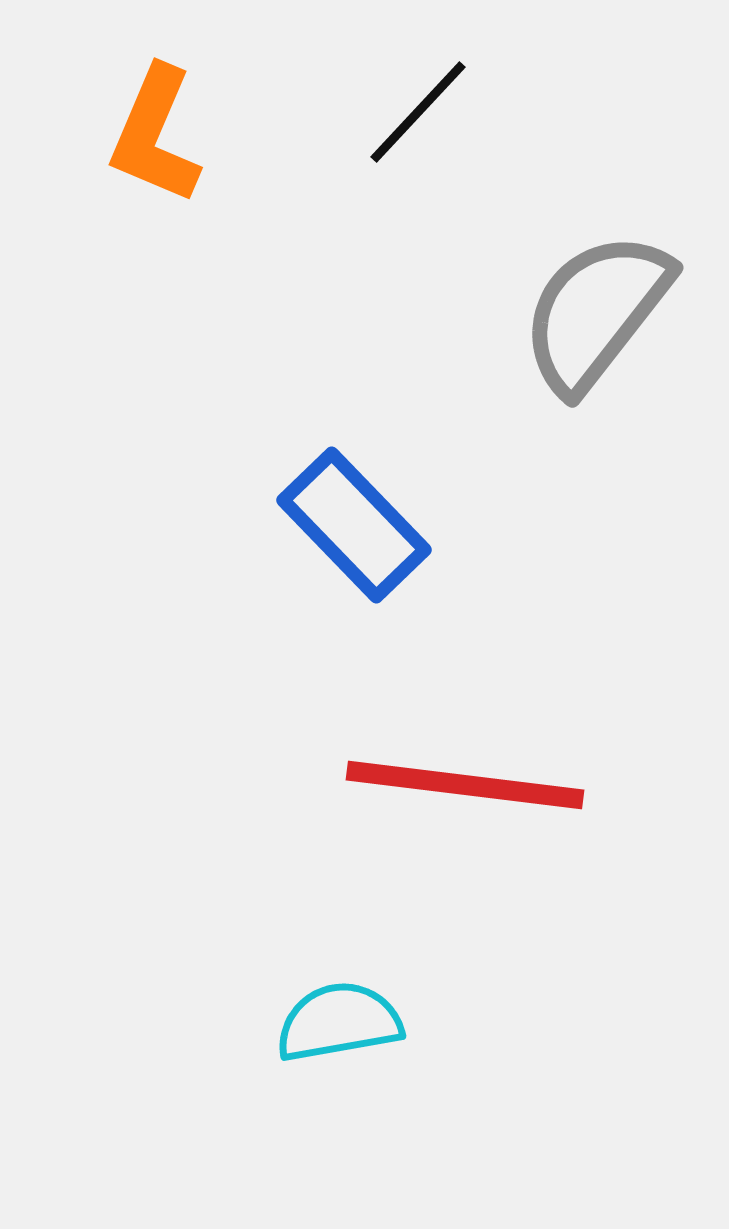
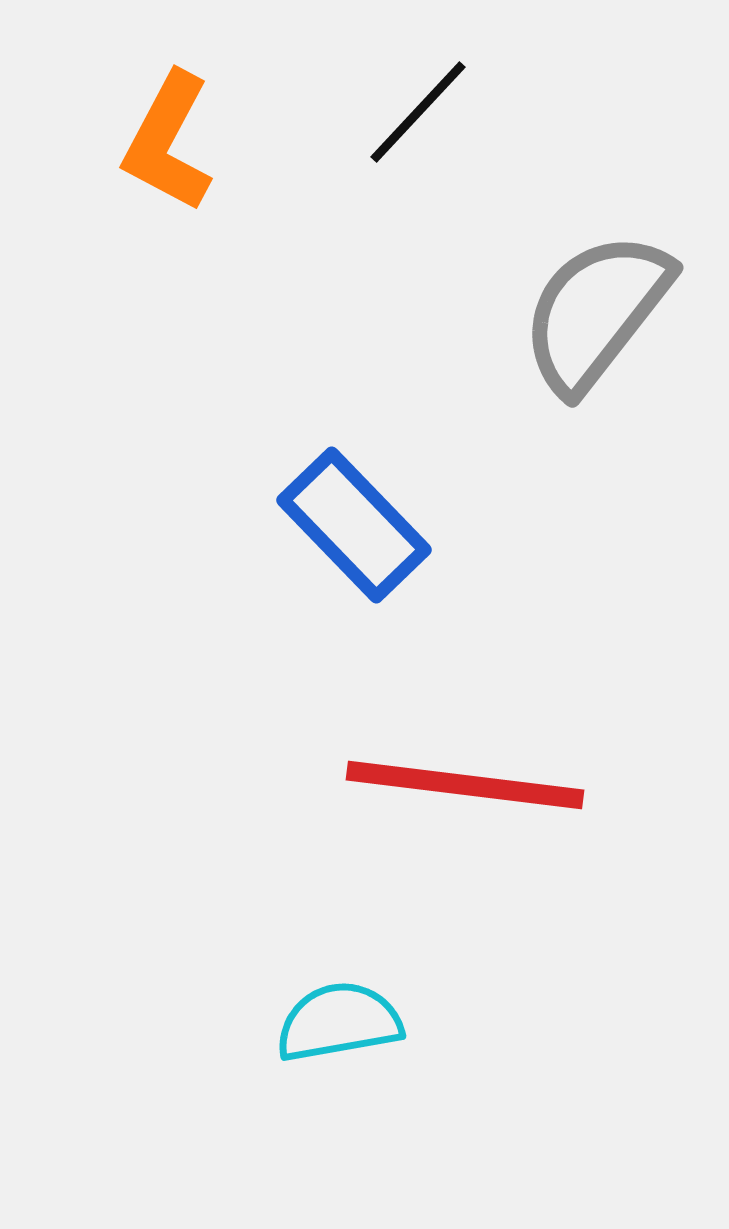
orange L-shape: moved 13 px right, 7 px down; rotated 5 degrees clockwise
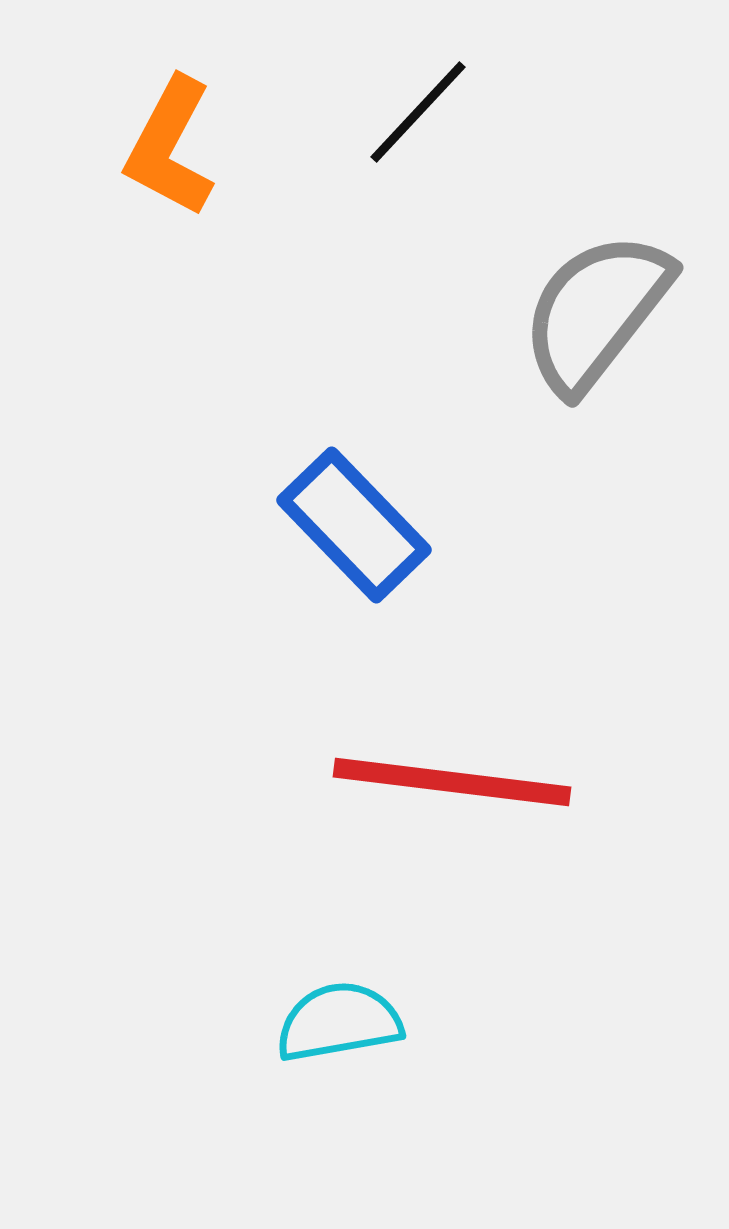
orange L-shape: moved 2 px right, 5 px down
red line: moved 13 px left, 3 px up
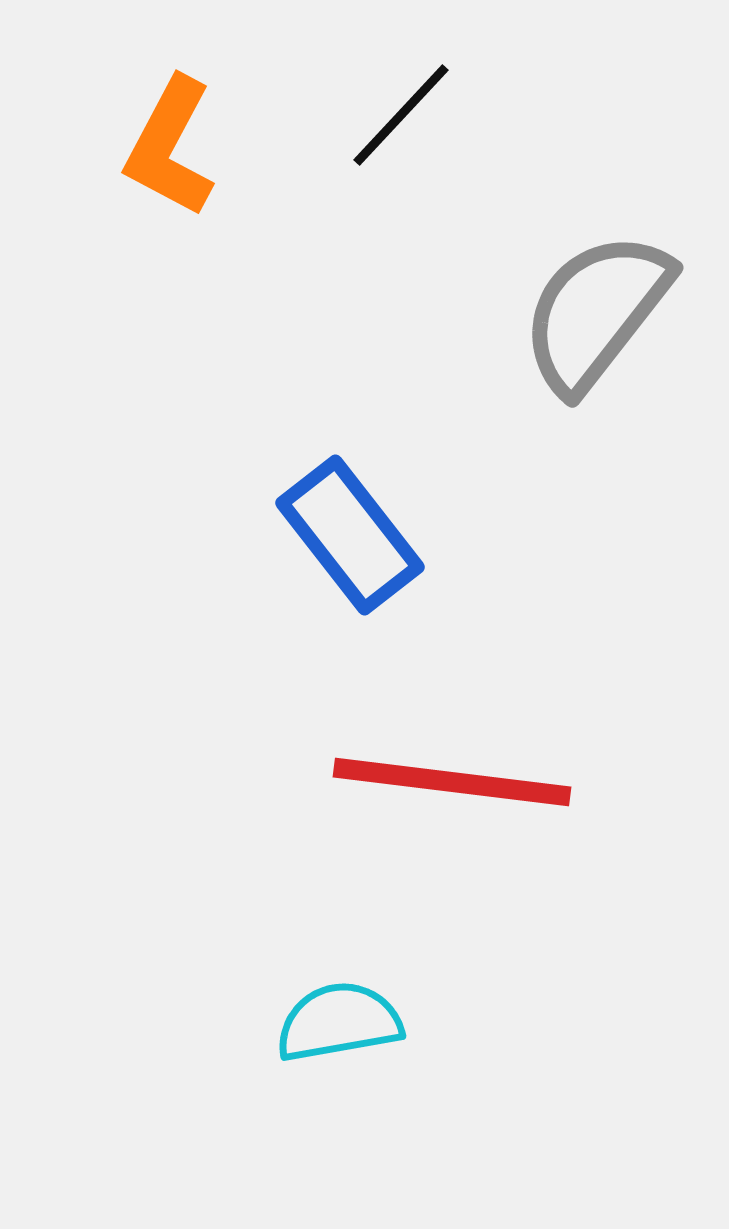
black line: moved 17 px left, 3 px down
blue rectangle: moved 4 px left, 10 px down; rotated 6 degrees clockwise
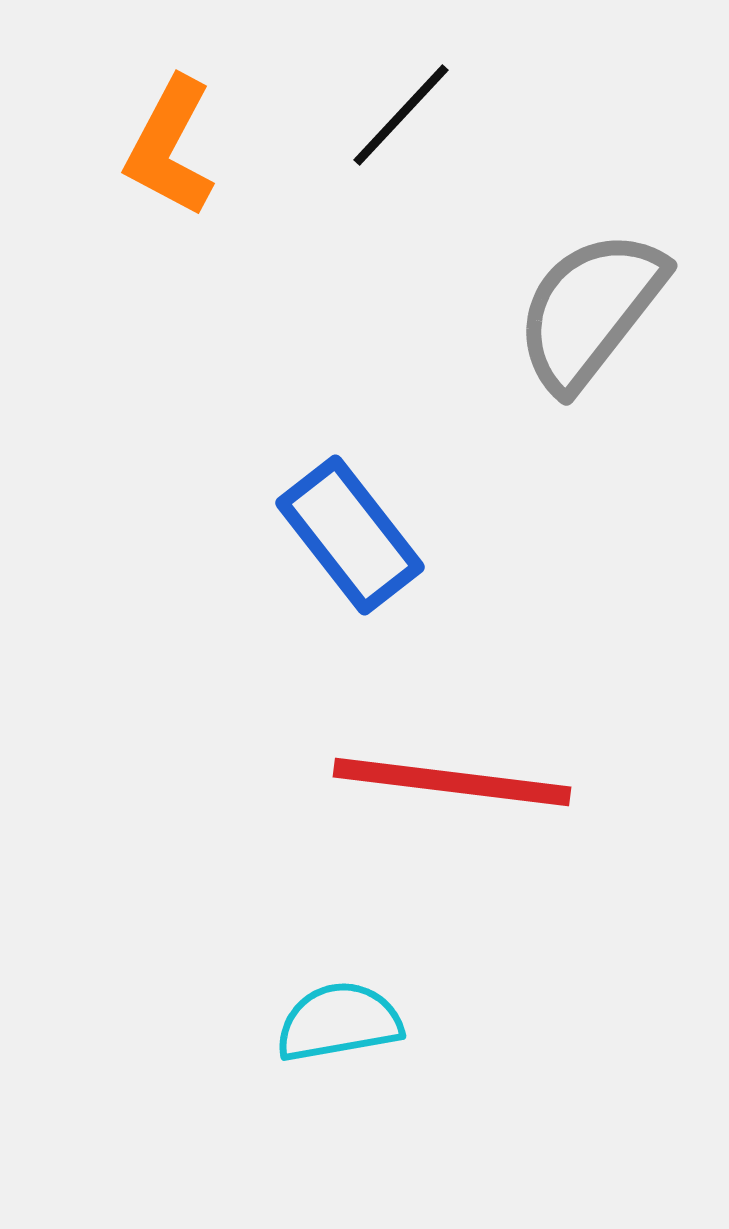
gray semicircle: moved 6 px left, 2 px up
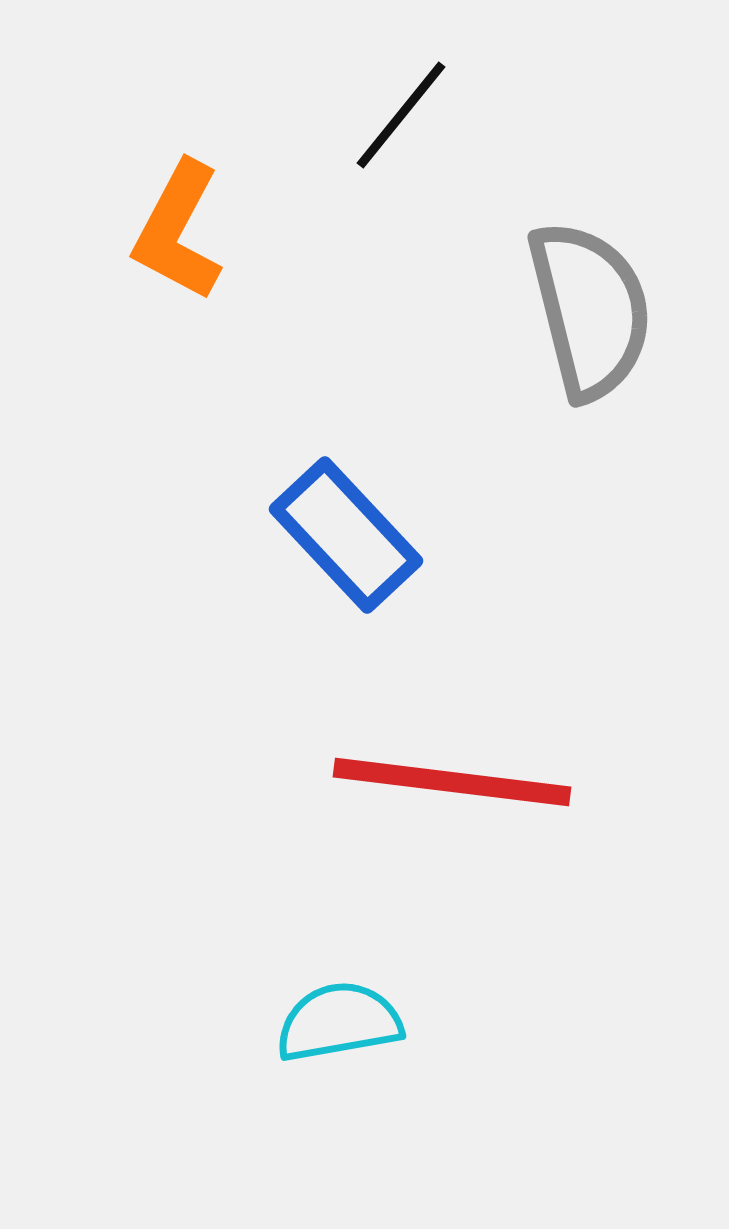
black line: rotated 4 degrees counterclockwise
orange L-shape: moved 8 px right, 84 px down
gray semicircle: rotated 128 degrees clockwise
blue rectangle: moved 4 px left; rotated 5 degrees counterclockwise
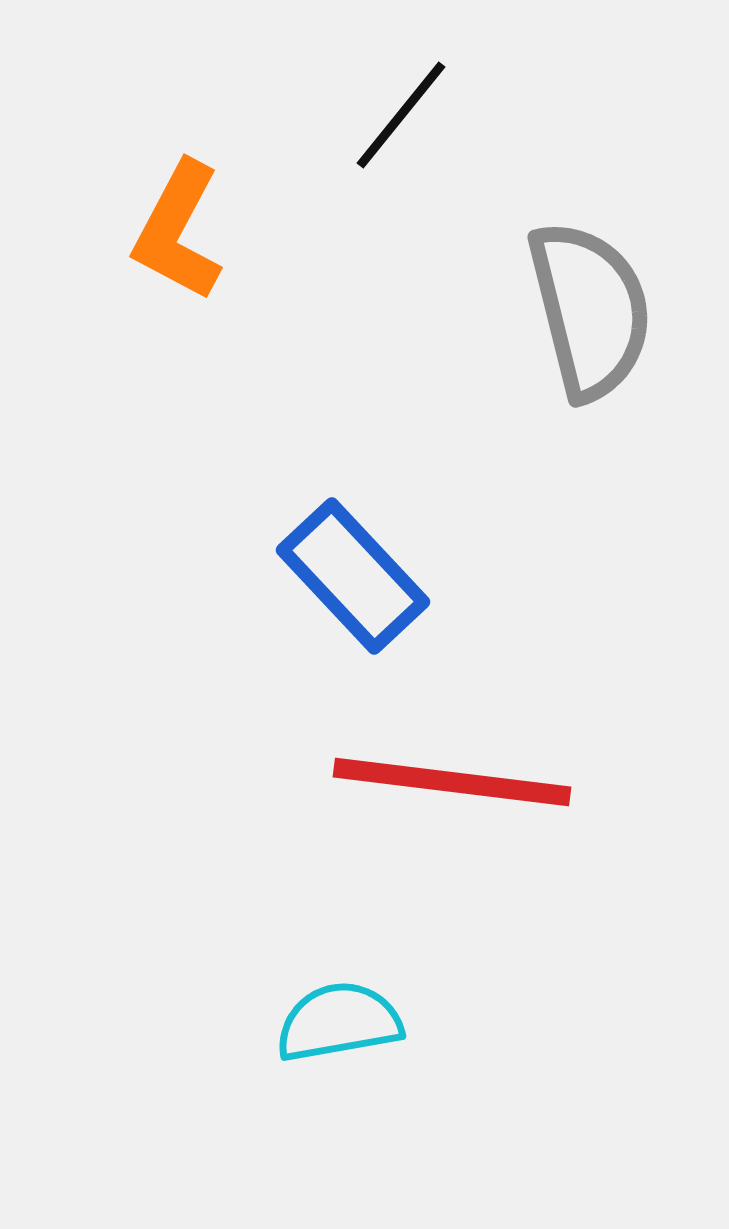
blue rectangle: moved 7 px right, 41 px down
